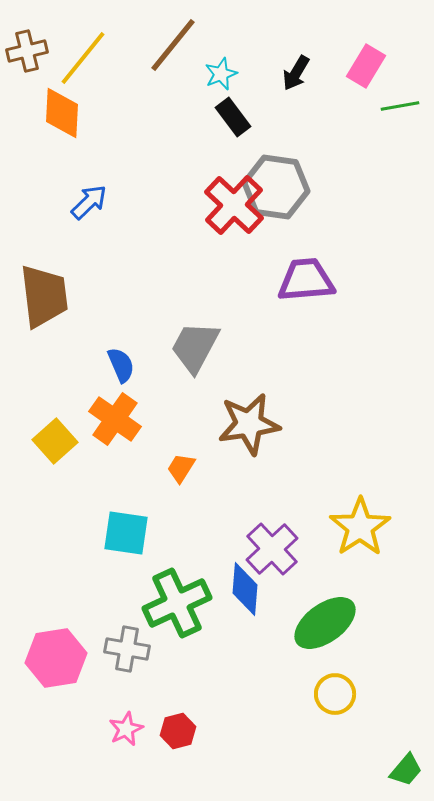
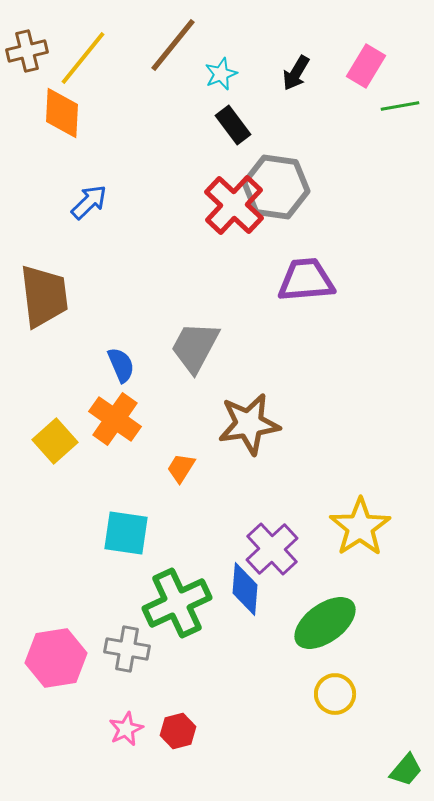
black rectangle: moved 8 px down
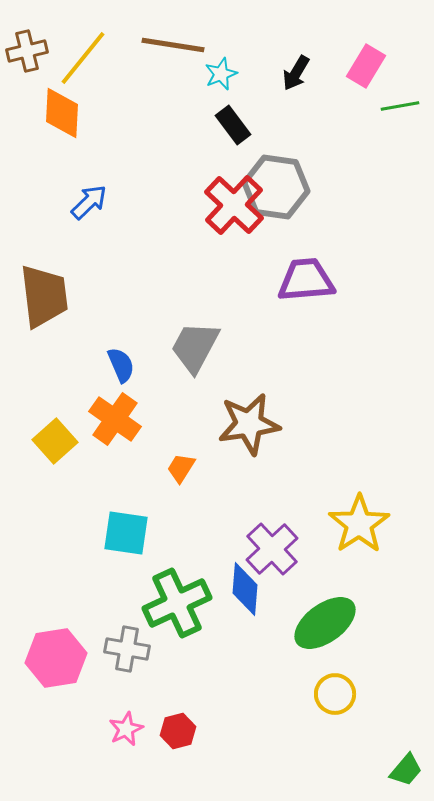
brown line: rotated 60 degrees clockwise
yellow star: moved 1 px left, 3 px up
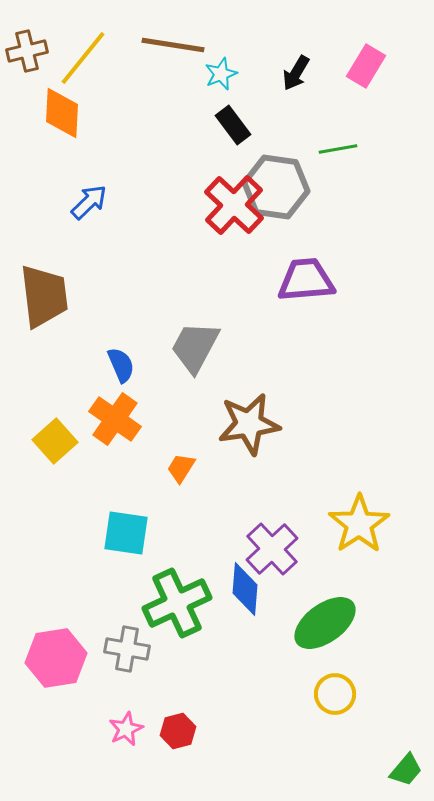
green line: moved 62 px left, 43 px down
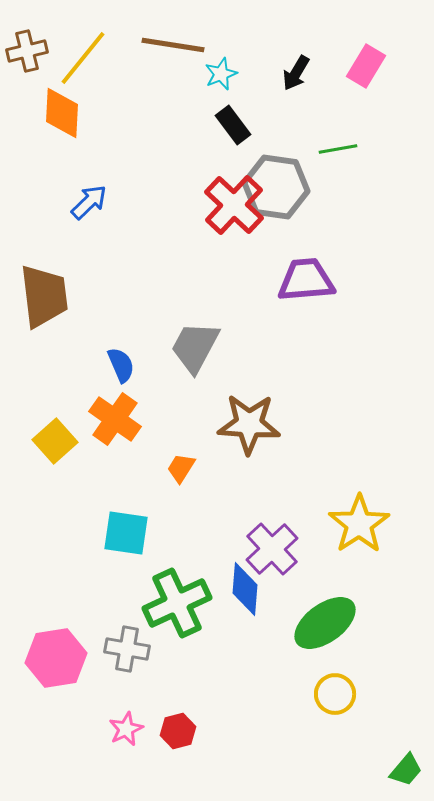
brown star: rotated 12 degrees clockwise
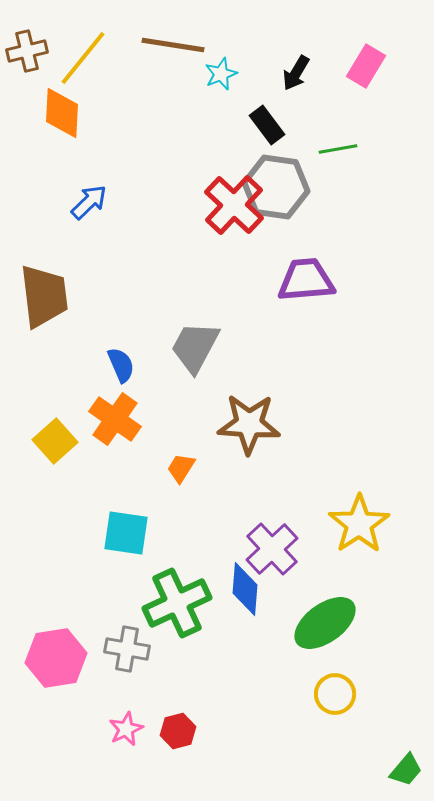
black rectangle: moved 34 px right
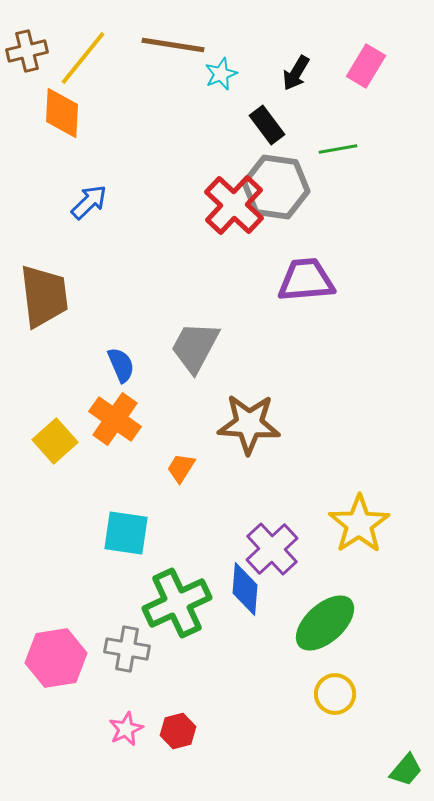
green ellipse: rotated 6 degrees counterclockwise
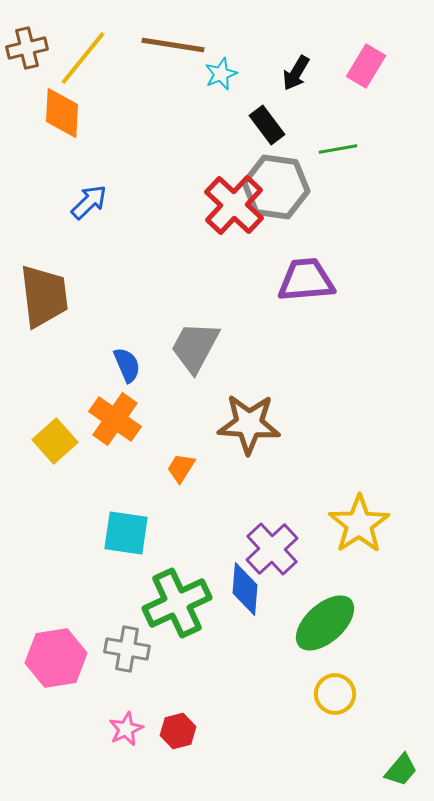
brown cross: moved 3 px up
blue semicircle: moved 6 px right
green trapezoid: moved 5 px left
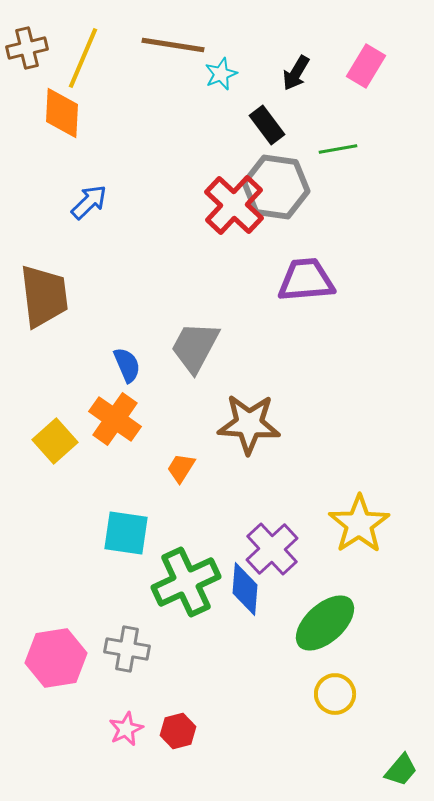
yellow line: rotated 16 degrees counterclockwise
green cross: moved 9 px right, 21 px up
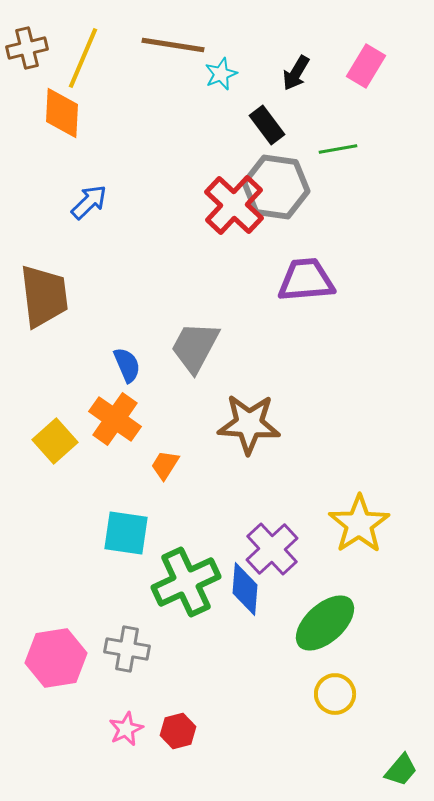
orange trapezoid: moved 16 px left, 3 px up
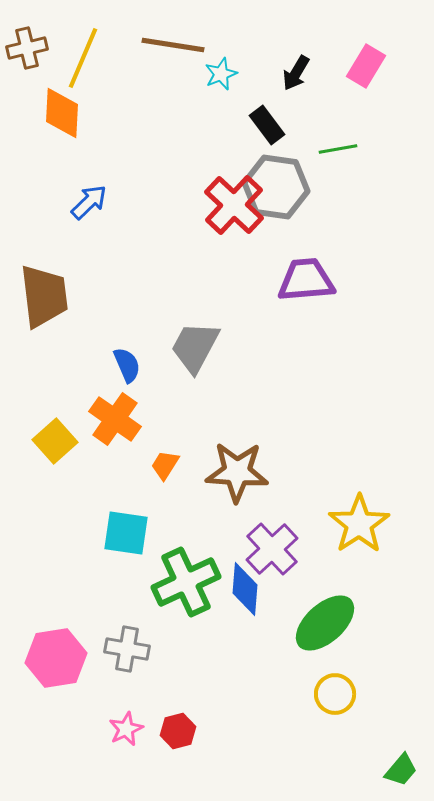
brown star: moved 12 px left, 48 px down
